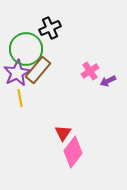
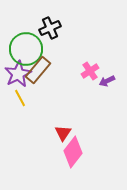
purple star: moved 1 px right, 1 px down
purple arrow: moved 1 px left
yellow line: rotated 18 degrees counterclockwise
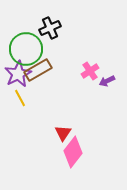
brown rectangle: rotated 20 degrees clockwise
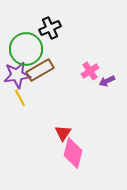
brown rectangle: moved 2 px right
purple star: moved 1 px left, 1 px down; rotated 20 degrees clockwise
pink diamond: moved 1 px down; rotated 24 degrees counterclockwise
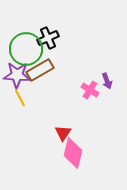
black cross: moved 2 px left, 10 px down
pink cross: moved 19 px down; rotated 24 degrees counterclockwise
purple star: rotated 12 degrees clockwise
purple arrow: rotated 84 degrees counterclockwise
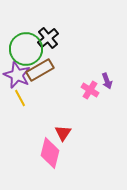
black cross: rotated 15 degrees counterclockwise
purple star: rotated 20 degrees clockwise
pink diamond: moved 23 px left
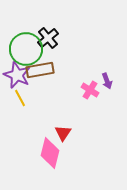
brown rectangle: rotated 20 degrees clockwise
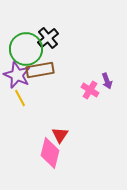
red triangle: moved 3 px left, 2 px down
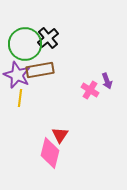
green circle: moved 1 px left, 5 px up
yellow line: rotated 36 degrees clockwise
